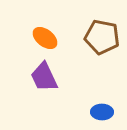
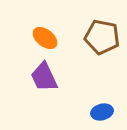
blue ellipse: rotated 15 degrees counterclockwise
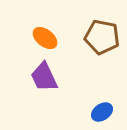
blue ellipse: rotated 20 degrees counterclockwise
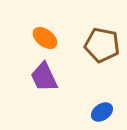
brown pentagon: moved 8 px down
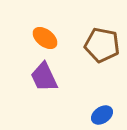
blue ellipse: moved 3 px down
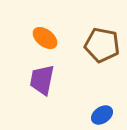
purple trapezoid: moved 2 px left, 3 px down; rotated 36 degrees clockwise
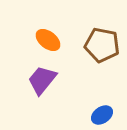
orange ellipse: moved 3 px right, 2 px down
purple trapezoid: rotated 28 degrees clockwise
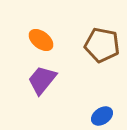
orange ellipse: moved 7 px left
blue ellipse: moved 1 px down
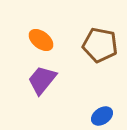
brown pentagon: moved 2 px left
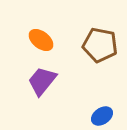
purple trapezoid: moved 1 px down
